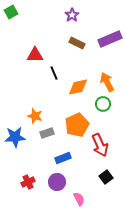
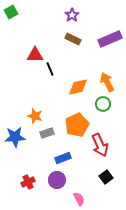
brown rectangle: moved 4 px left, 4 px up
black line: moved 4 px left, 4 px up
purple circle: moved 2 px up
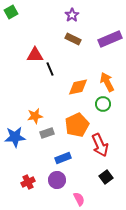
orange star: rotated 28 degrees counterclockwise
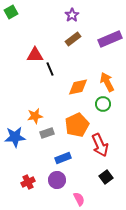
brown rectangle: rotated 63 degrees counterclockwise
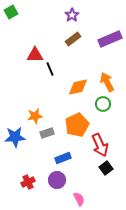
black square: moved 9 px up
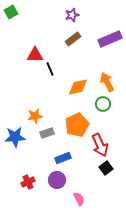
purple star: rotated 16 degrees clockwise
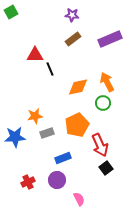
purple star: rotated 24 degrees clockwise
green circle: moved 1 px up
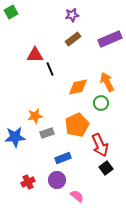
purple star: rotated 16 degrees counterclockwise
green circle: moved 2 px left
pink semicircle: moved 2 px left, 3 px up; rotated 24 degrees counterclockwise
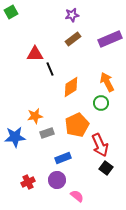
red triangle: moved 1 px up
orange diamond: moved 7 px left; rotated 20 degrees counterclockwise
black square: rotated 16 degrees counterclockwise
